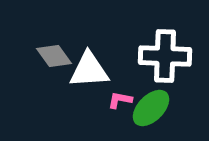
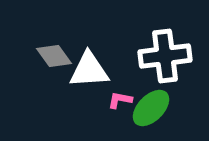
white cross: rotated 9 degrees counterclockwise
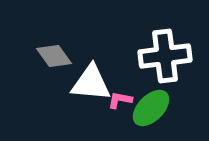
white triangle: moved 2 px right, 13 px down; rotated 9 degrees clockwise
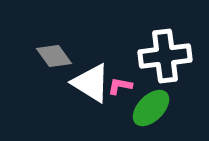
white triangle: rotated 27 degrees clockwise
pink L-shape: moved 14 px up
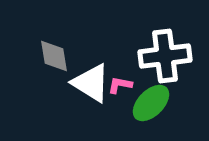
gray diamond: rotated 27 degrees clockwise
pink L-shape: moved 1 px up
green ellipse: moved 5 px up
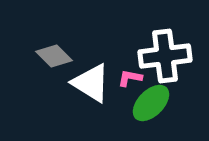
gray diamond: rotated 36 degrees counterclockwise
pink L-shape: moved 10 px right, 7 px up
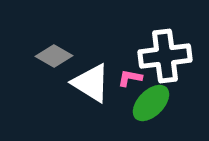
gray diamond: rotated 15 degrees counterclockwise
